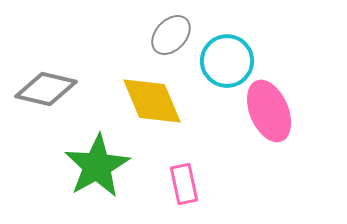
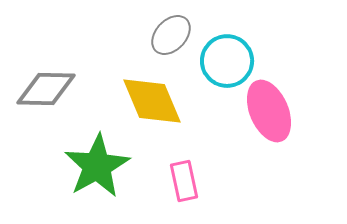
gray diamond: rotated 12 degrees counterclockwise
pink rectangle: moved 3 px up
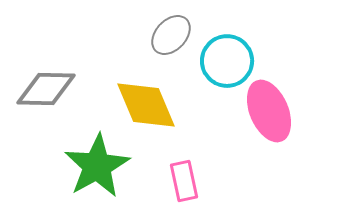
yellow diamond: moved 6 px left, 4 px down
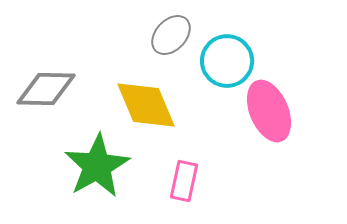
pink rectangle: rotated 24 degrees clockwise
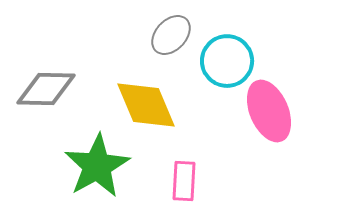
pink rectangle: rotated 9 degrees counterclockwise
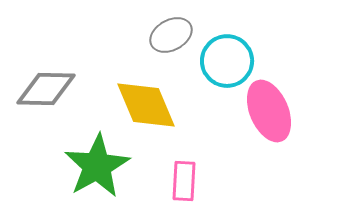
gray ellipse: rotated 18 degrees clockwise
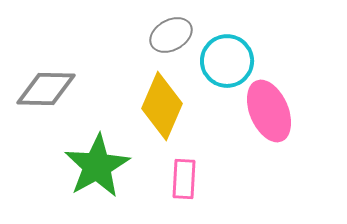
yellow diamond: moved 16 px right, 1 px down; rotated 46 degrees clockwise
pink rectangle: moved 2 px up
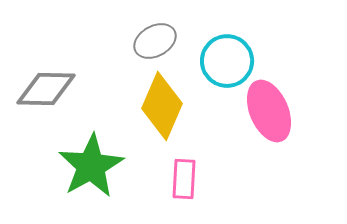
gray ellipse: moved 16 px left, 6 px down
green star: moved 6 px left
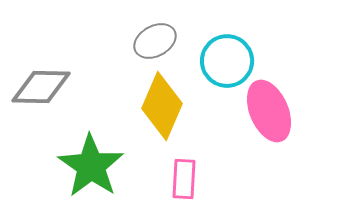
gray diamond: moved 5 px left, 2 px up
green star: rotated 8 degrees counterclockwise
